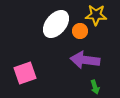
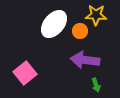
white ellipse: moved 2 px left
pink square: rotated 20 degrees counterclockwise
green arrow: moved 1 px right, 2 px up
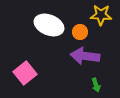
yellow star: moved 5 px right
white ellipse: moved 5 px left, 1 px down; rotated 72 degrees clockwise
orange circle: moved 1 px down
purple arrow: moved 4 px up
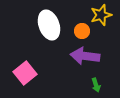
yellow star: rotated 20 degrees counterclockwise
white ellipse: rotated 48 degrees clockwise
orange circle: moved 2 px right, 1 px up
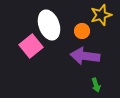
pink square: moved 6 px right, 27 px up
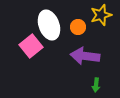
orange circle: moved 4 px left, 4 px up
green arrow: rotated 24 degrees clockwise
